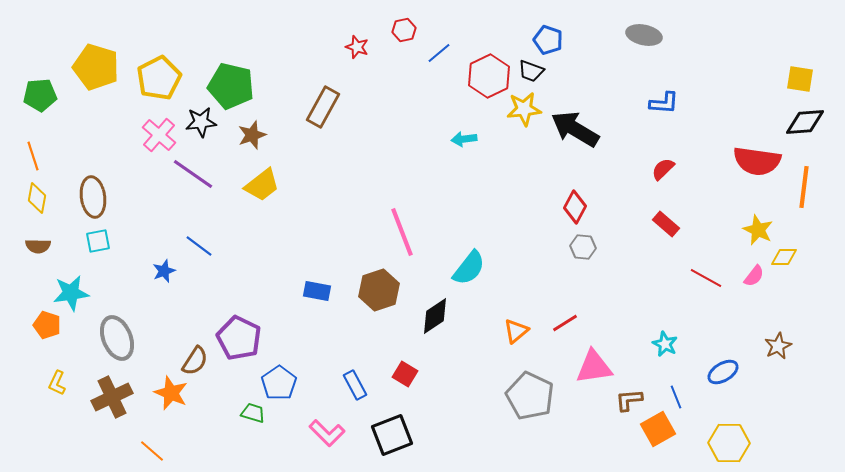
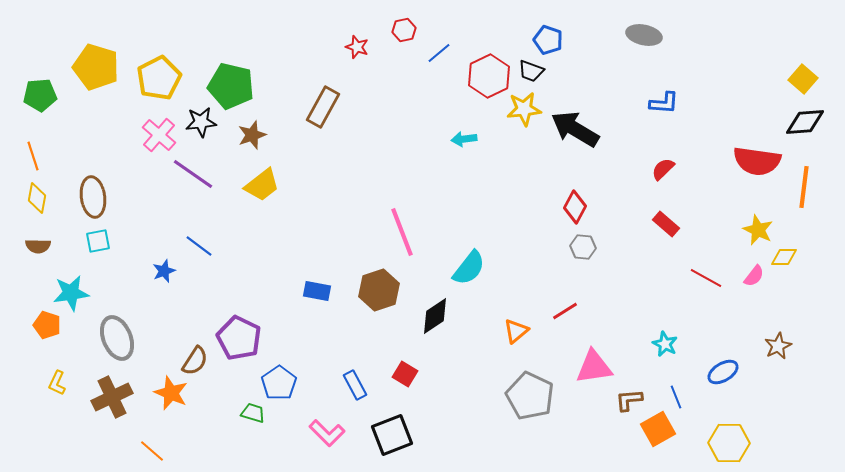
yellow square at (800, 79): moved 3 px right; rotated 32 degrees clockwise
red line at (565, 323): moved 12 px up
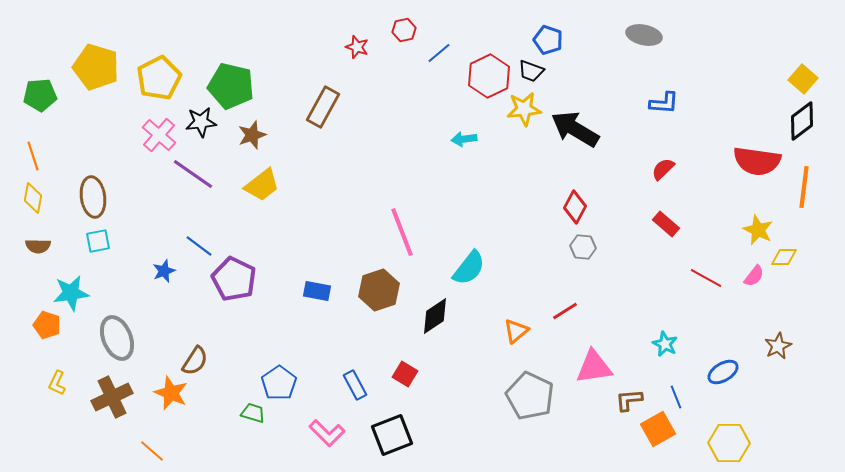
black diamond at (805, 122): moved 3 px left, 1 px up; rotated 33 degrees counterclockwise
yellow diamond at (37, 198): moved 4 px left
purple pentagon at (239, 338): moved 5 px left, 59 px up
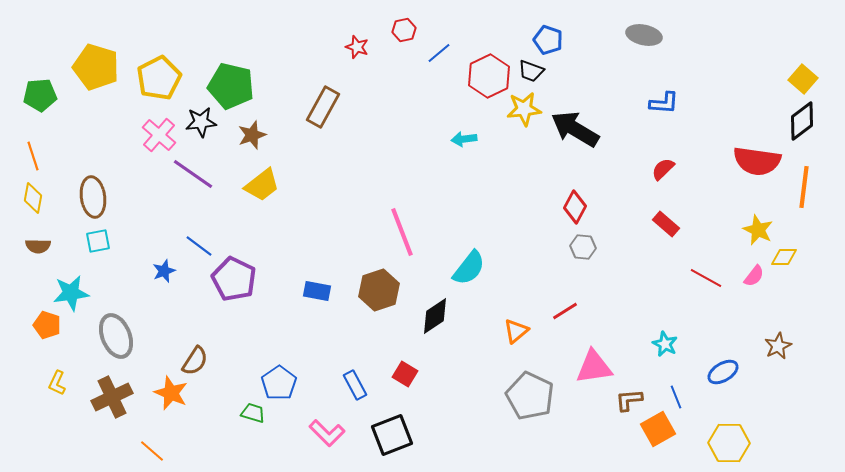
gray ellipse at (117, 338): moved 1 px left, 2 px up
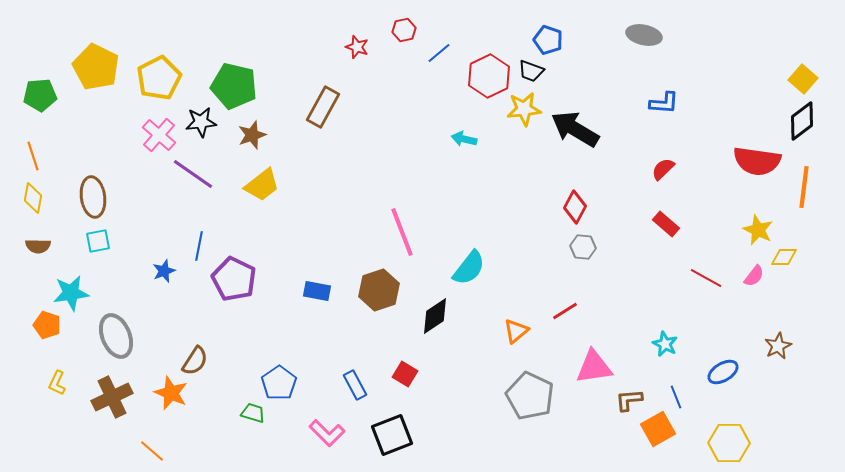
yellow pentagon at (96, 67): rotated 9 degrees clockwise
green pentagon at (231, 86): moved 3 px right
cyan arrow at (464, 139): rotated 20 degrees clockwise
blue line at (199, 246): rotated 64 degrees clockwise
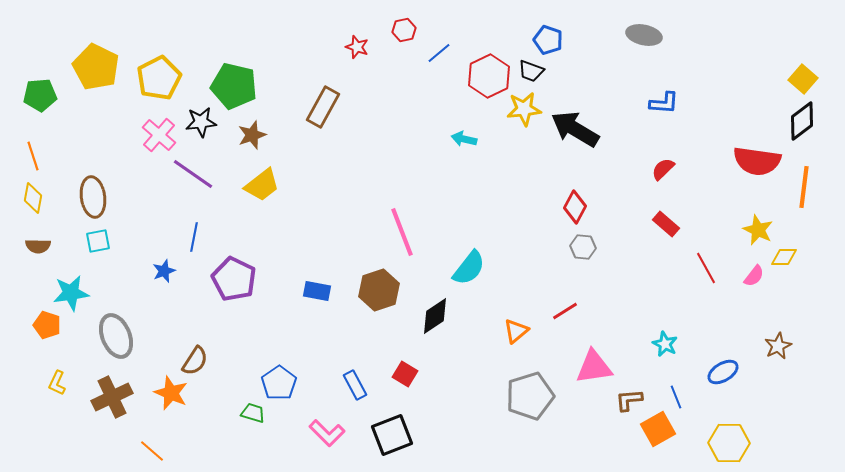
blue line at (199, 246): moved 5 px left, 9 px up
red line at (706, 278): moved 10 px up; rotated 32 degrees clockwise
gray pentagon at (530, 396): rotated 30 degrees clockwise
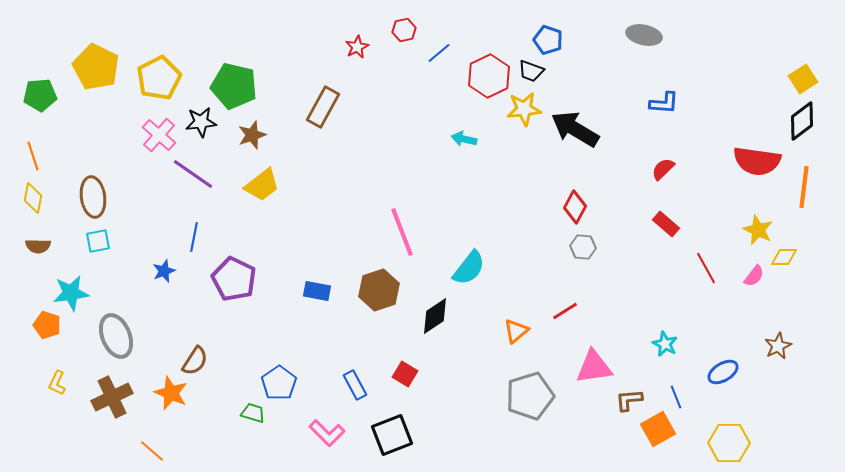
red star at (357, 47): rotated 25 degrees clockwise
yellow square at (803, 79): rotated 16 degrees clockwise
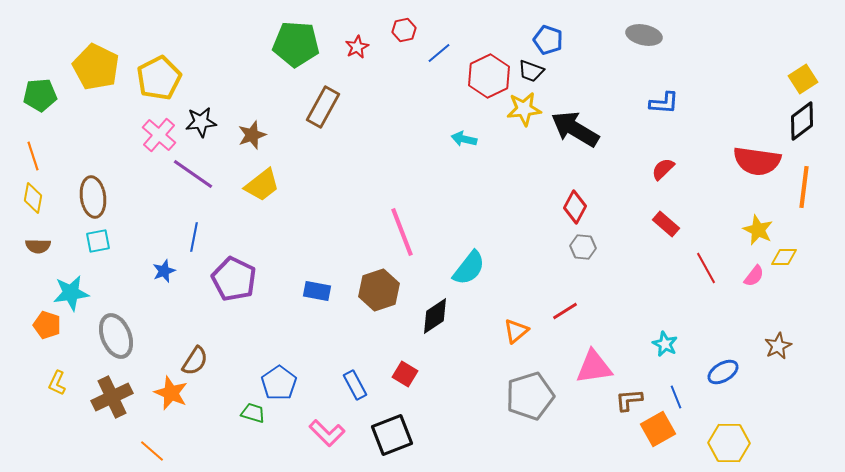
green pentagon at (234, 86): moved 62 px right, 42 px up; rotated 9 degrees counterclockwise
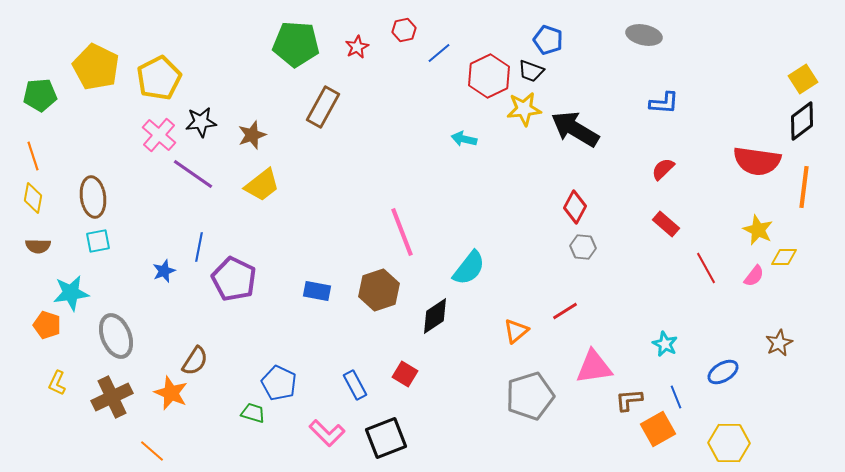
blue line at (194, 237): moved 5 px right, 10 px down
brown star at (778, 346): moved 1 px right, 3 px up
blue pentagon at (279, 383): rotated 12 degrees counterclockwise
black square at (392, 435): moved 6 px left, 3 px down
